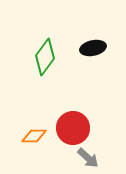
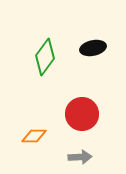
red circle: moved 9 px right, 14 px up
gray arrow: moved 8 px left, 1 px up; rotated 45 degrees counterclockwise
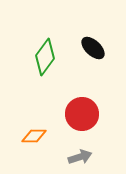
black ellipse: rotated 55 degrees clockwise
gray arrow: rotated 15 degrees counterclockwise
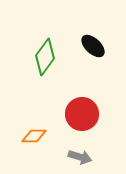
black ellipse: moved 2 px up
gray arrow: rotated 35 degrees clockwise
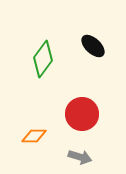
green diamond: moved 2 px left, 2 px down
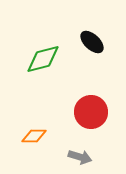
black ellipse: moved 1 px left, 4 px up
green diamond: rotated 39 degrees clockwise
red circle: moved 9 px right, 2 px up
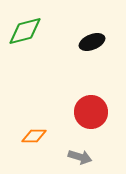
black ellipse: rotated 65 degrees counterclockwise
green diamond: moved 18 px left, 28 px up
